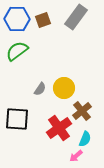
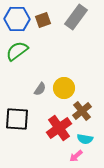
cyan semicircle: rotated 77 degrees clockwise
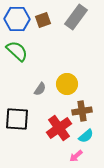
green semicircle: rotated 80 degrees clockwise
yellow circle: moved 3 px right, 4 px up
brown cross: rotated 30 degrees clockwise
cyan semicircle: moved 1 px right, 3 px up; rotated 49 degrees counterclockwise
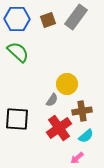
brown square: moved 5 px right
green semicircle: moved 1 px right, 1 px down
gray semicircle: moved 12 px right, 11 px down
pink arrow: moved 1 px right, 2 px down
